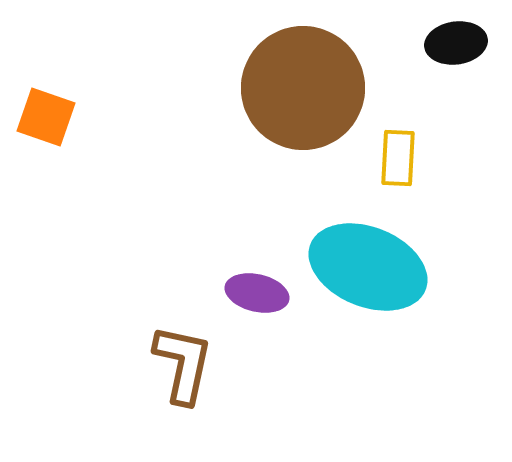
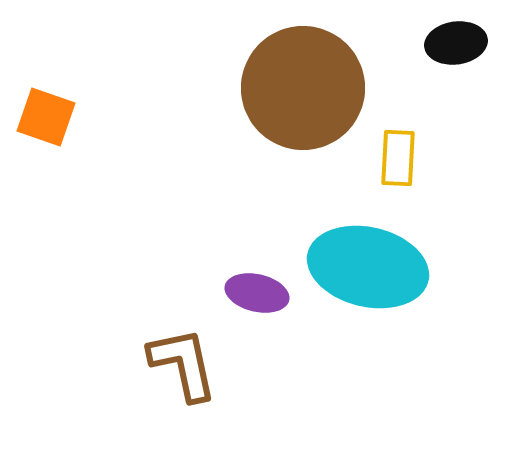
cyan ellipse: rotated 9 degrees counterclockwise
brown L-shape: rotated 24 degrees counterclockwise
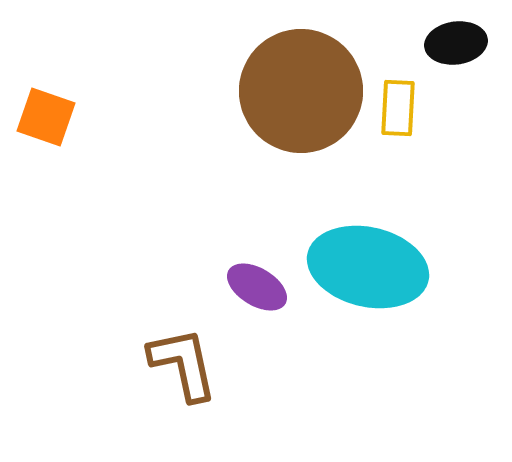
brown circle: moved 2 px left, 3 px down
yellow rectangle: moved 50 px up
purple ellipse: moved 6 px up; rotated 18 degrees clockwise
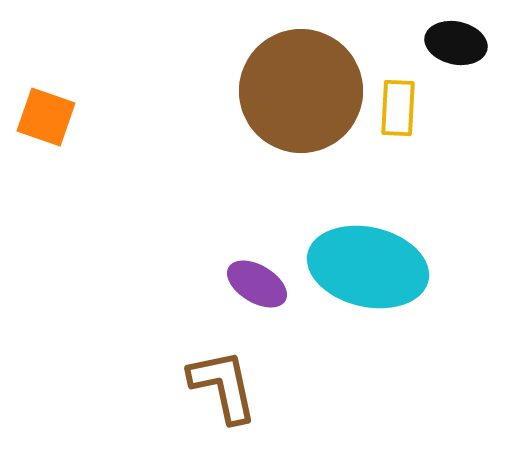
black ellipse: rotated 20 degrees clockwise
purple ellipse: moved 3 px up
brown L-shape: moved 40 px right, 22 px down
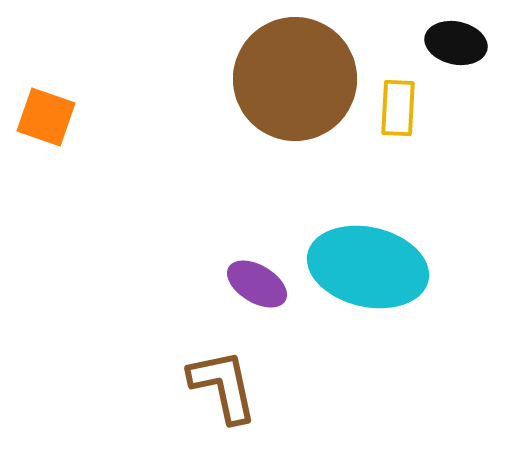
brown circle: moved 6 px left, 12 px up
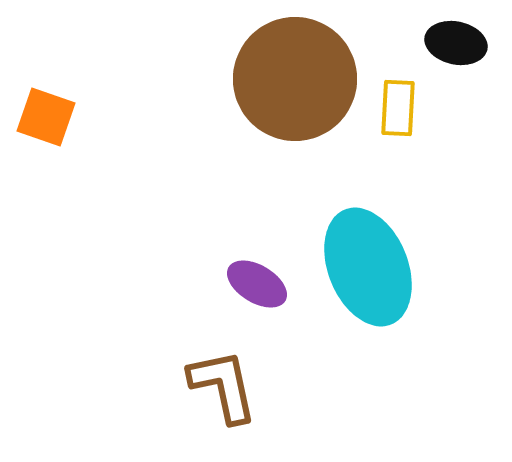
cyan ellipse: rotated 55 degrees clockwise
